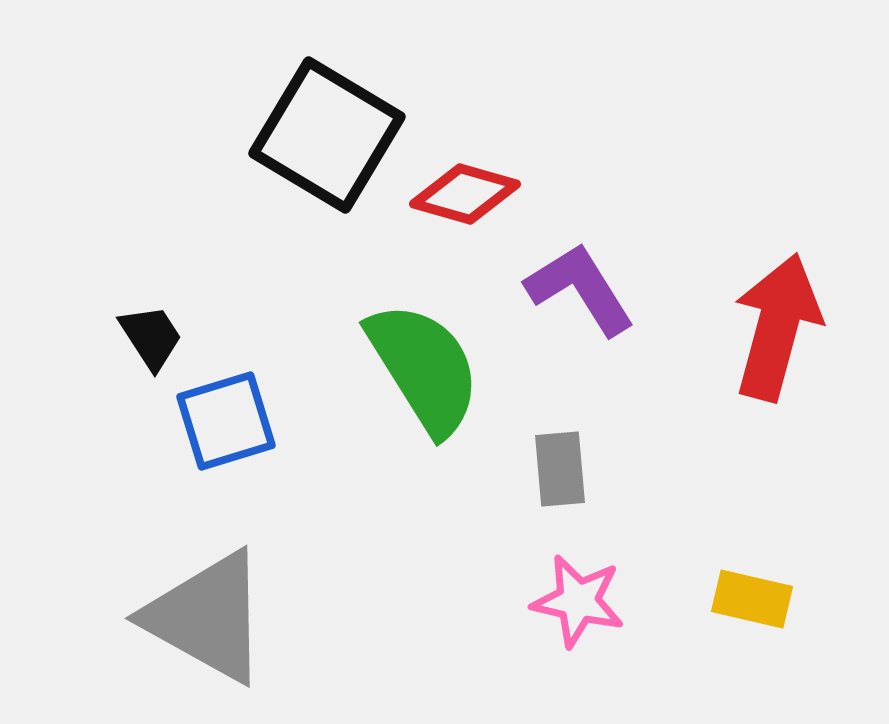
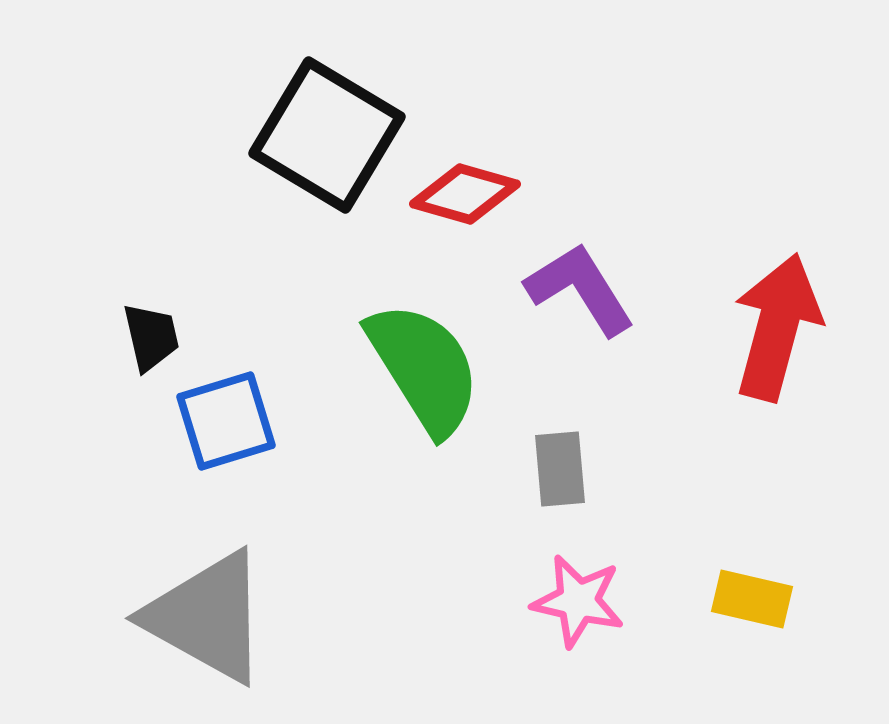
black trapezoid: rotated 20 degrees clockwise
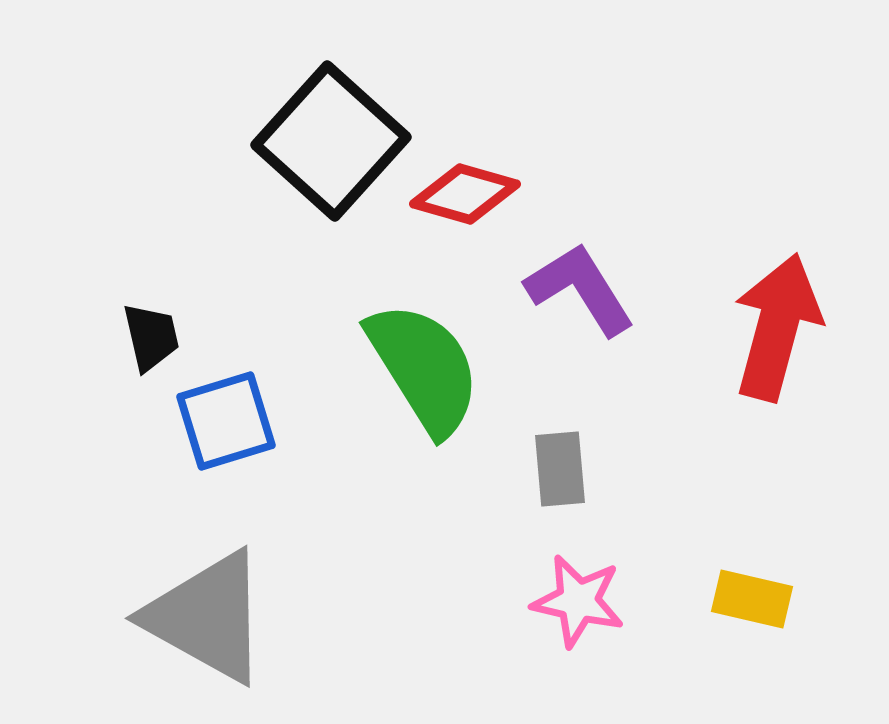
black square: moved 4 px right, 6 px down; rotated 11 degrees clockwise
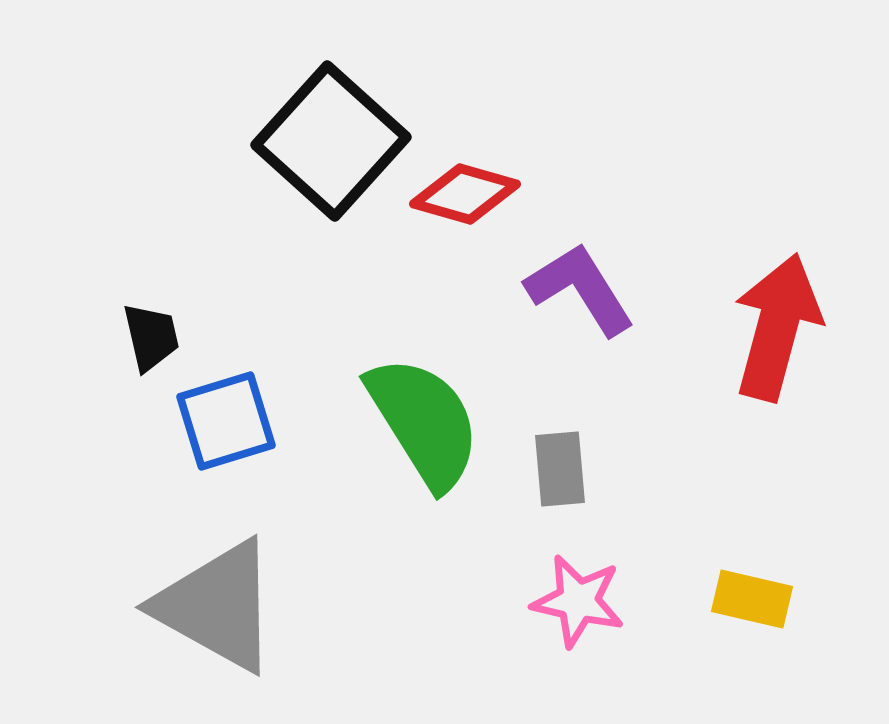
green semicircle: moved 54 px down
gray triangle: moved 10 px right, 11 px up
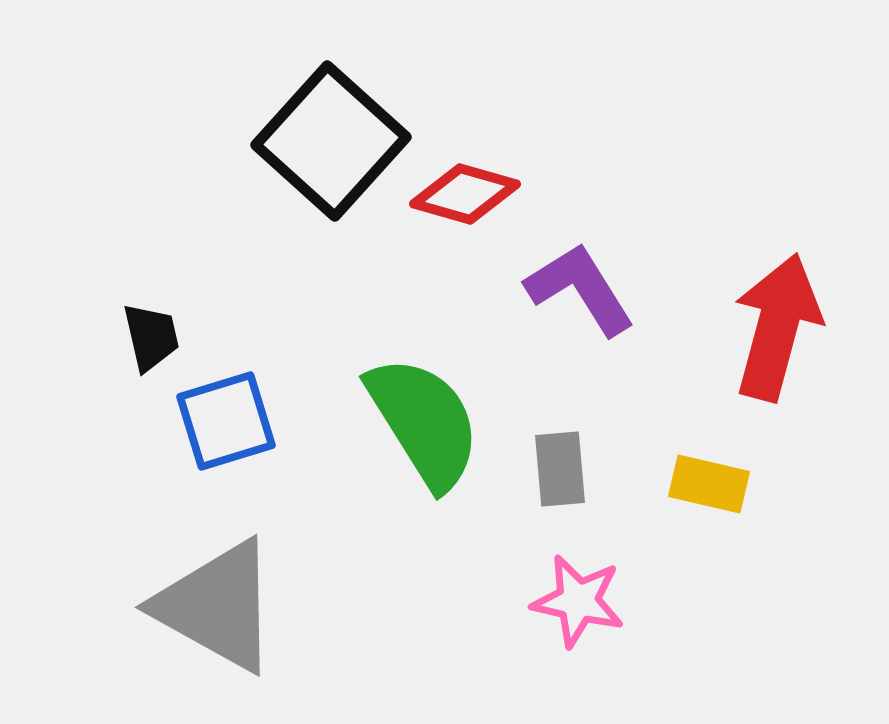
yellow rectangle: moved 43 px left, 115 px up
